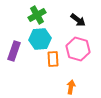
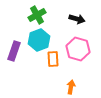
black arrow: moved 1 px left, 1 px up; rotated 21 degrees counterclockwise
cyan hexagon: moved 1 px left, 1 px down; rotated 15 degrees counterclockwise
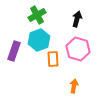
black arrow: rotated 91 degrees counterclockwise
orange arrow: moved 3 px right, 1 px up
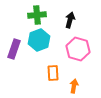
green cross: rotated 24 degrees clockwise
black arrow: moved 7 px left, 1 px down
purple rectangle: moved 2 px up
orange rectangle: moved 14 px down
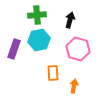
cyan hexagon: rotated 10 degrees clockwise
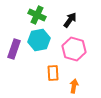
green cross: rotated 30 degrees clockwise
black arrow: rotated 21 degrees clockwise
pink hexagon: moved 4 px left
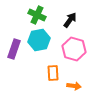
orange arrow: rotated 88 degrees clockwise
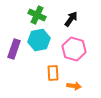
black arrow: moved 1 px right, 1 px up
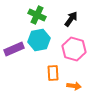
purple rectangle: rotated 48 degrees clockwise
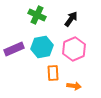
cyan hexagon: moved 3 px right, 7 px down
pink hexagon: rotated 20 degrees clockwise
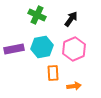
purple rectangle: rotated 12 degrees clockwise
orange arrow: rotated 16 degrees counterclockwise
